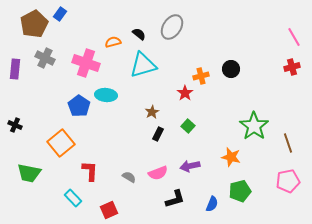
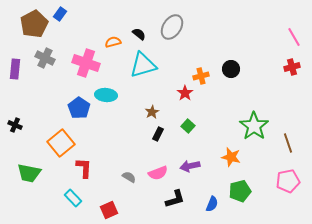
blue pentagon: moved 2 px down
red L-shape: moved 6 px left, 3 px up
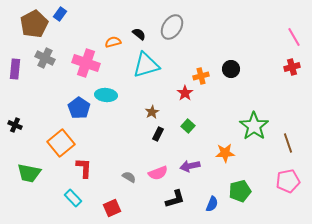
cyan triangle: moved 3 px right
orange star: moved 6 px left, 4 px up; rotated 18 degrees counterclockwise
red square: moved 3 px right, 2 px up
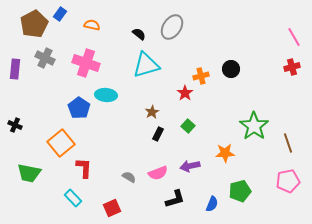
orange semicircle: moved 21 px left, 17 px up; rotated 28 degrees clockwise
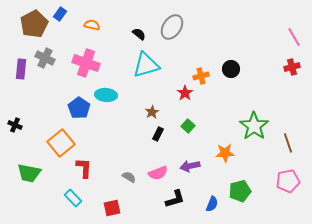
purple rectangle: moved 6 px right
red square: rotated 12 degrees clockwise
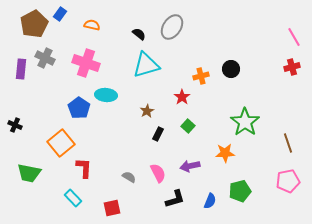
red star: moved 3 px left, 4 px down
brown star: moved 5 px left, 1 px up
green star: moved 9 px left, 4 px up
pink semicircle: rotated 96 degrees counterclockwise
blue semicircle: moved 2 px left, 3 px up
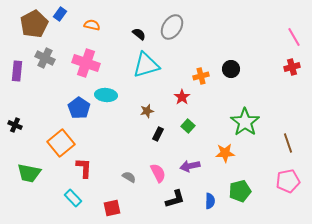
purple rectangle: moved 4 px left, 2 px down
brown star: rotated 16 degrees clockwise
blue semicircle: rotated 21 degrees counterclockwise
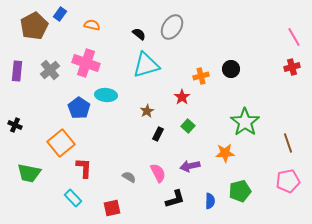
brown pentagon: moved 2 px down
gray cross: moved 5 px right, 12 px down; rotated 24 degrees clockwise
brown star: rotated 16 degrees counterclockwise
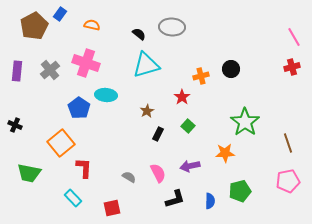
gray ellipse: rotated 60 degrees clockwise
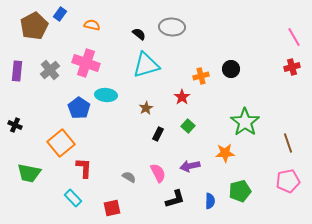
brown star: moved 1 px left, 3 px up
